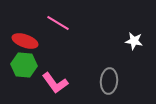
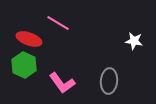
red ellipse: moved 4 px right, 2 px up
green hexagon: rotated 20 degrees clockwise
pink L-shape: moved 7 px right
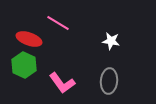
white star: moved 23 px left
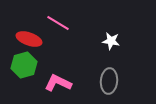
green hexagon: rotated 20 degrees clockwise
pink L-shape: moved 4 px left; rotated 152 degrees clockwise
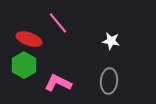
pink line: rotated 20 degrees clockwise
green hexagon: rotated 15 degrees counterclockwise
